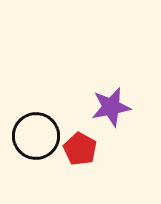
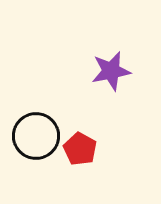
purple star: moved 36 px up
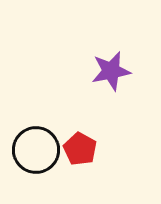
black circle: moved 14 px down
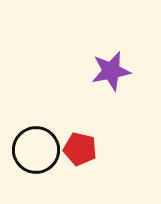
red pentagon: rotated 16 degrees counterclockwise
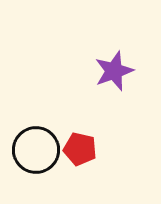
purple star: moved 3 px right; rotated 9 degrees counterclockwise
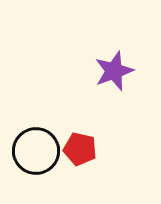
black circle: moved 1 px down
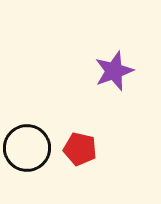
black circle: moved 9 px left, 3 px up
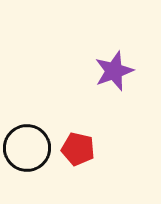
red pentagon: moved 2 px left
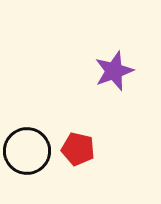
black circle: moved 3 px down
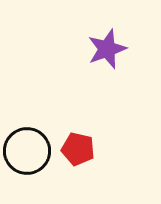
purple star: moved 7 px left, 22 px up
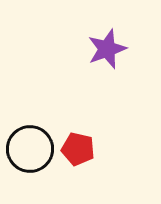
black circle: moved 3 px right, 2 px up
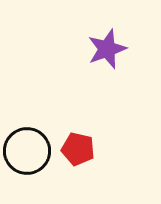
black circle: moved 3 px left, 2 px down
